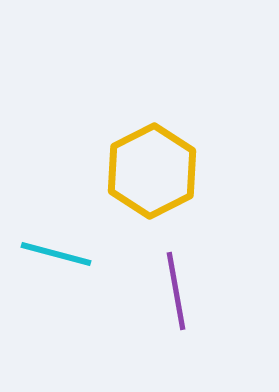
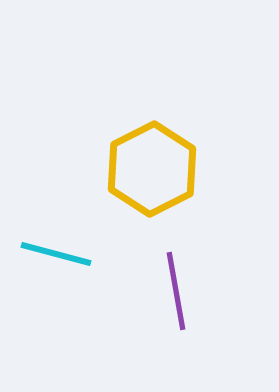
yellow hexagon: moved 2 px up
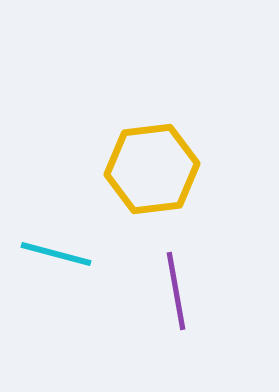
yellow hexagon: rotated 20 degrees clockwise
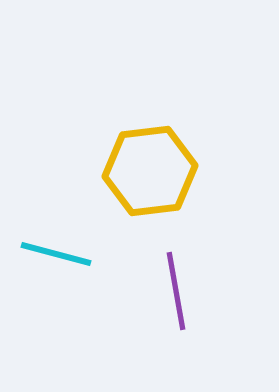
yellow hexagon: moved 2 px left, 2 px down
